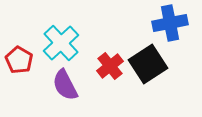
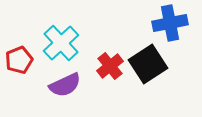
red pentagon: rotated 20 degrees clockwise
purple semicircle: rotated 88 degrees counterclockwise
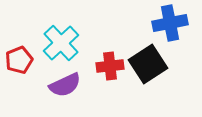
red cross: rotated 32 degrees clockwise
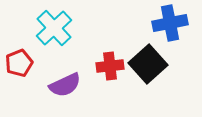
cyan cross: moved 7 px left, 15 px up
red pentagon: moved 3 px down
black square: rotated 9 degrees counterclockwise
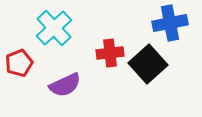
red cross: moved 13 px up
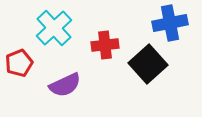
red cross: moved 5 px left, 8 px up
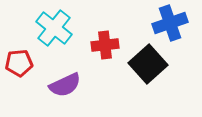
blue cross: rotated 8 degrees counterclockwise
cyan cross: rotated 9 degrees counterclockwise
red pentagon: rotated 16 degrees clockwise
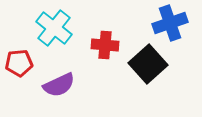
red cross: rotated 12 degrees clockwise
purple semicircle: moved 6 px left
